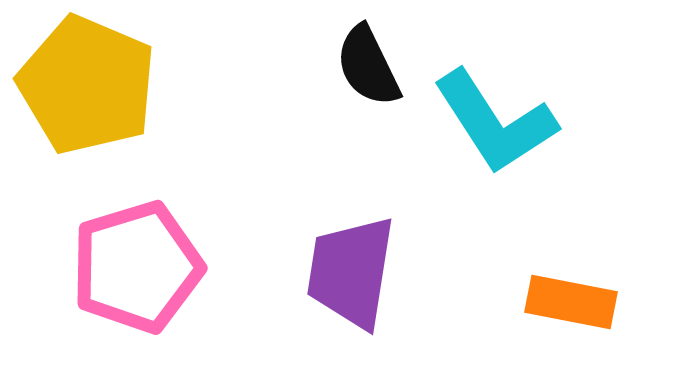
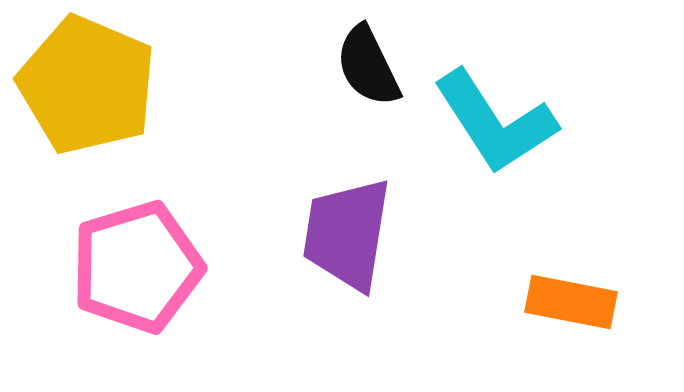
purple trapezoid: moved 4 px left, 38 px up
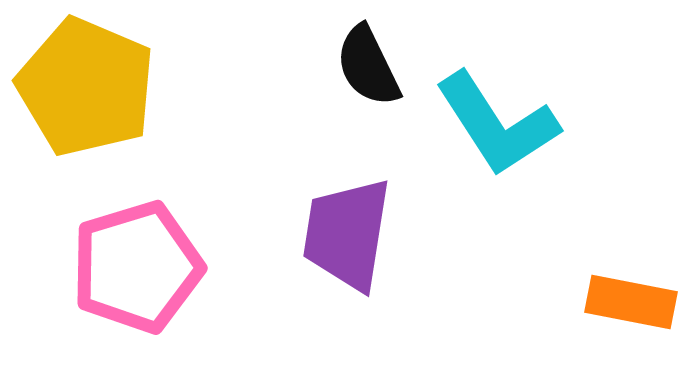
yellow pentagon: moved 1 px left, 2 px down
cyan L-shape: moved 2 px right, 2 px down
orange rectangle: moved 60 px right
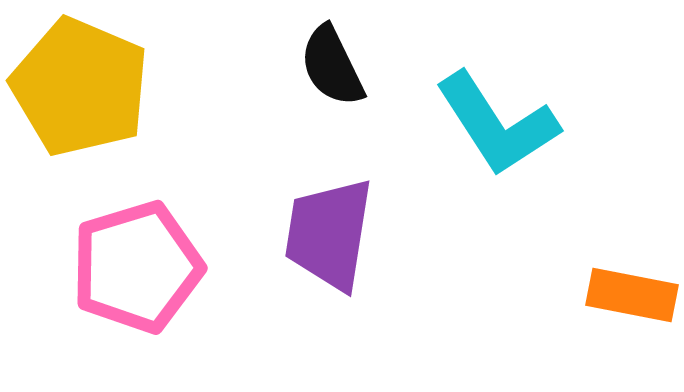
black semicircle: moved 36 px left
yellow pentagon: moved 6 px left
purple trapezoid: moved 18 px left
orange rectangle: moved 1 px right, 7 px up
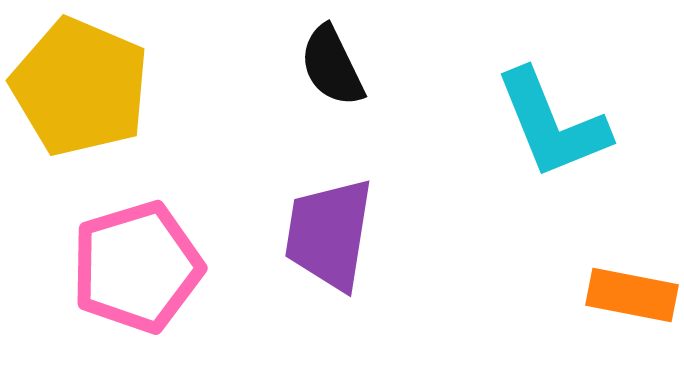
cyan L-shape: moved 55 px right; rotated 11 degrees clockwise
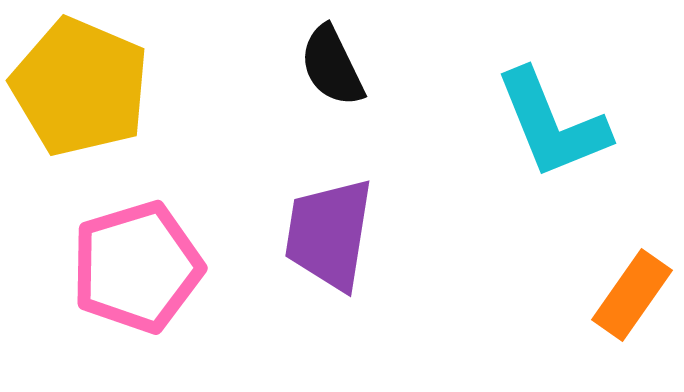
orange rectangle: rotated 66 degrees counterclockwise
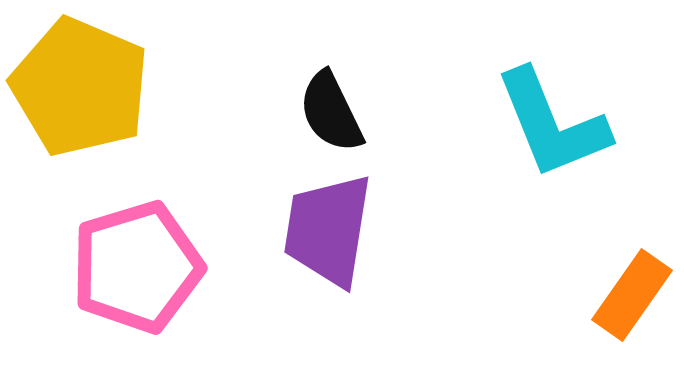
black semicircle: moved 1 px left, 46 px down
purple trapezoid: moved 1 px left, 4 px up
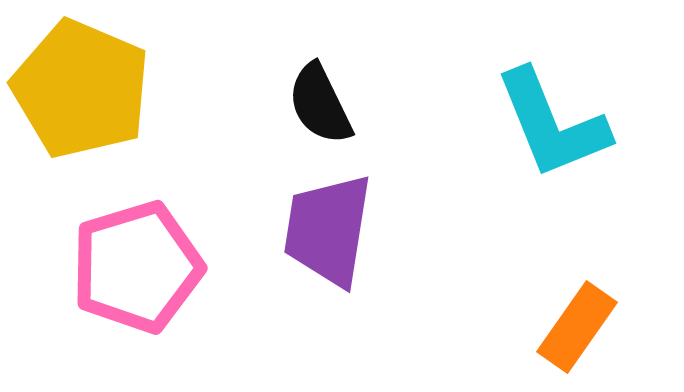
yellow pentagon: moved 1 px right, 2 px down
black semicircle: moved 11 px left, 8 px up
orange rectangle: moved 55 px left, 32 px down
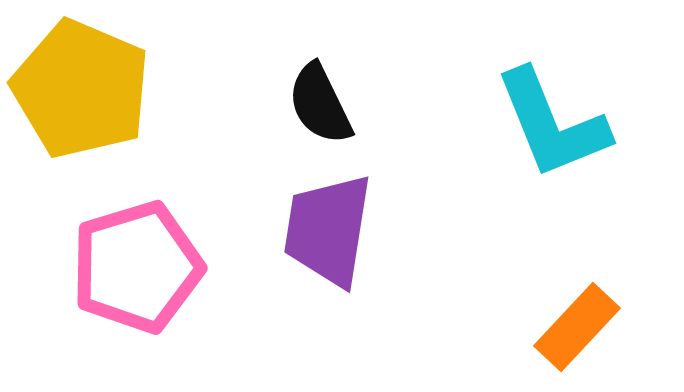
orange rectangle: rotated 8 degrees clockwise
